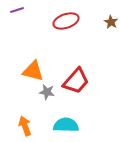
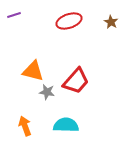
purple line: moved 3 px left, 5 px down
red ellipse: moved 3 px right
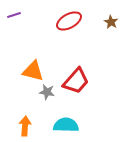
red ellipse: rotated 10 degrees counterclockwise
orange arrow: rotated 24 degrees clockwise
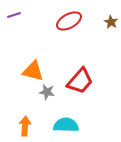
red trapezoid: moved 4 px right
